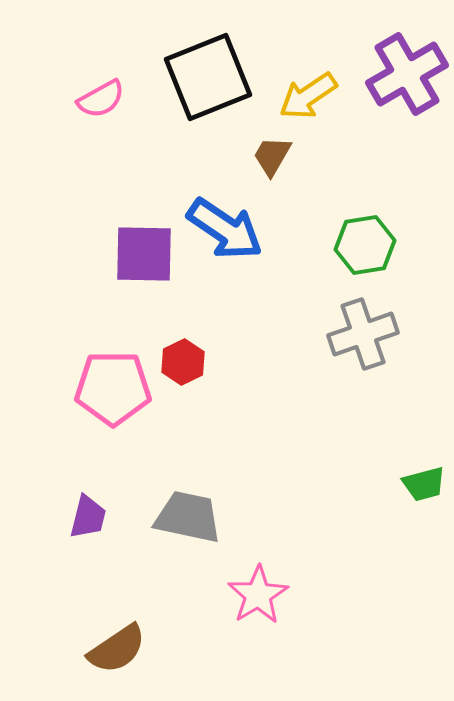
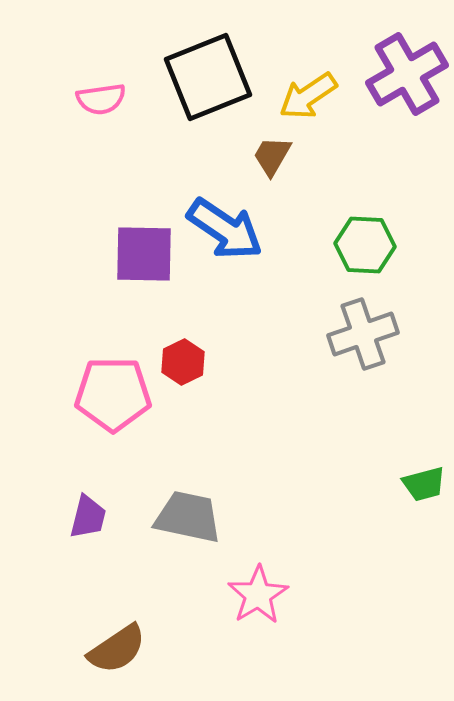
pink semicircle: rotated 21 degrees clockwise
green hexagon: rotated 12 degrees clockwise
pink pentagon: moved 6 px down
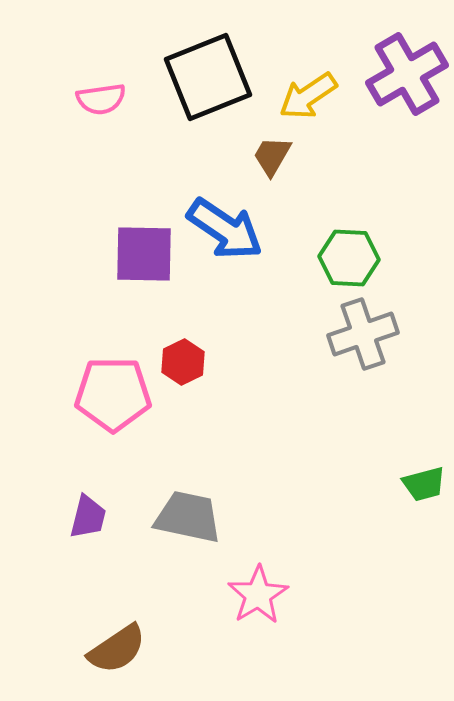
green hexagon: moved 16 px left, 13 px down
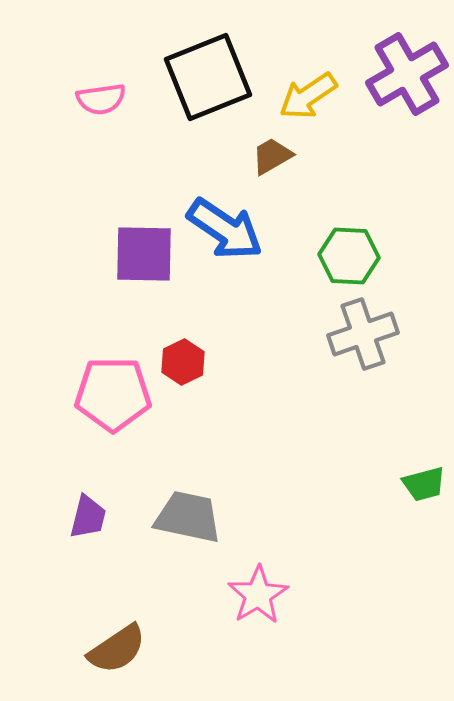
brown trapezoid: rotated 30 degrees clockwise
green hexagon: moved 2 px up
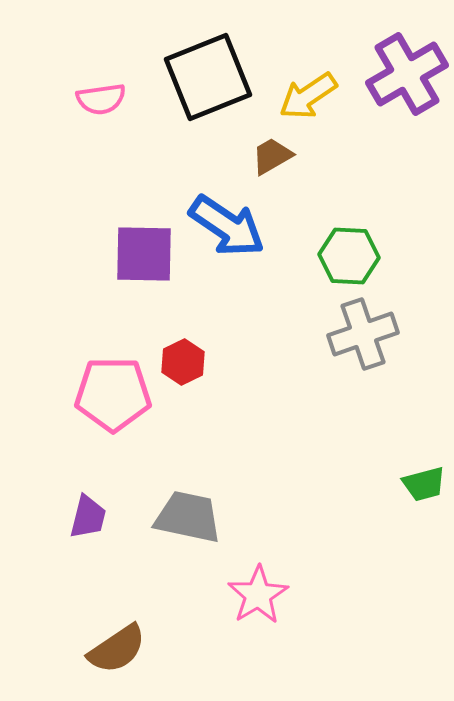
blue arrow: moved 2 px right, 3 px up
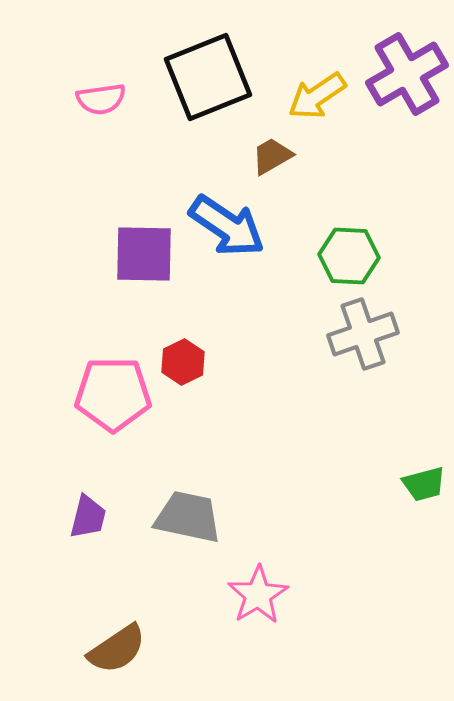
yellow arrow: moved 9 px right
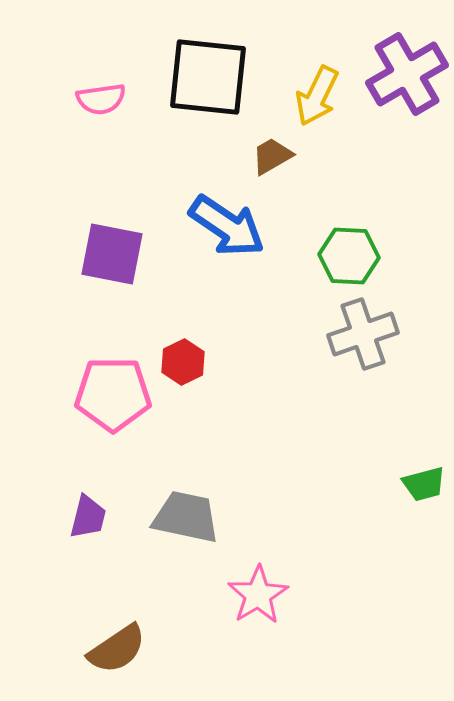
black square: rotated 28 degrees clockwise
yellow arrow: rotated 30 degrees counterclockwise
purple square: moved 32 px left; rotated 10 degrees clockwise
gray trapezoid: moved 2 px left
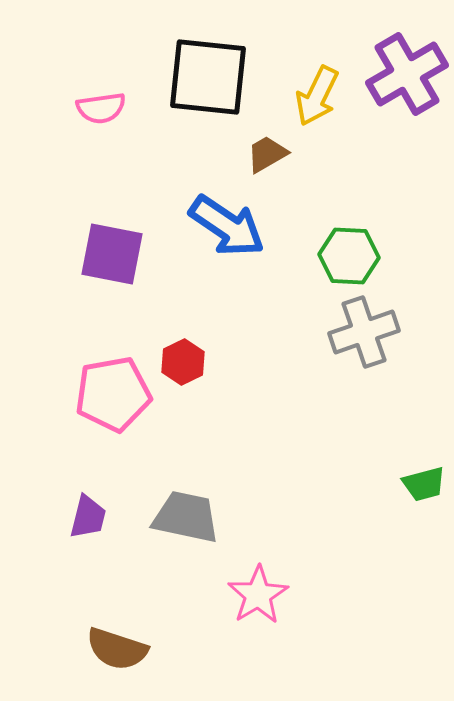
pink semicircle: moved 9 px down
brown trapezoid: moved 5 px left, 2 px up
gray cross: moved 1 px right, 2 px up
pink pentagon: rotated 10 degrees counterclockwise
brown semicircle: rotated 52 degrees clockwise
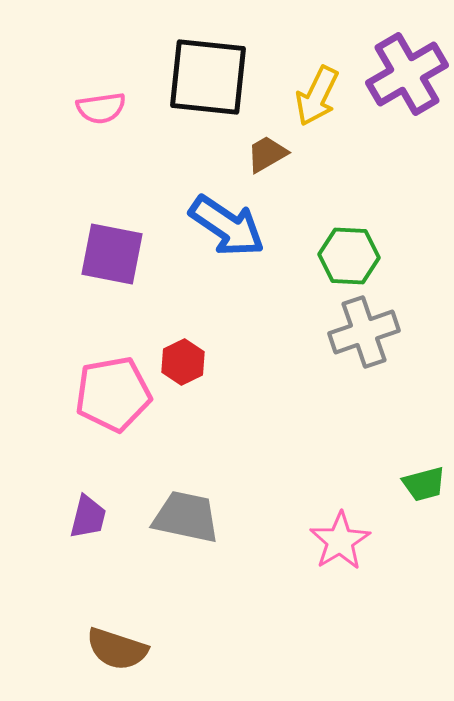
pink star: moved 82 px right, 54 px up
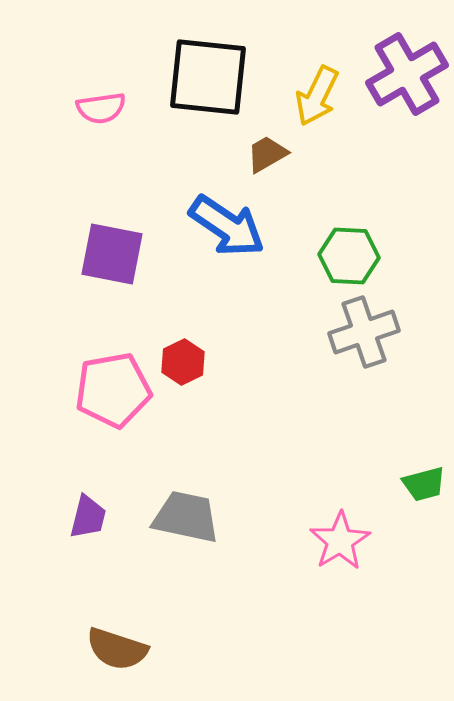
pink pentagon: moved 4 px up
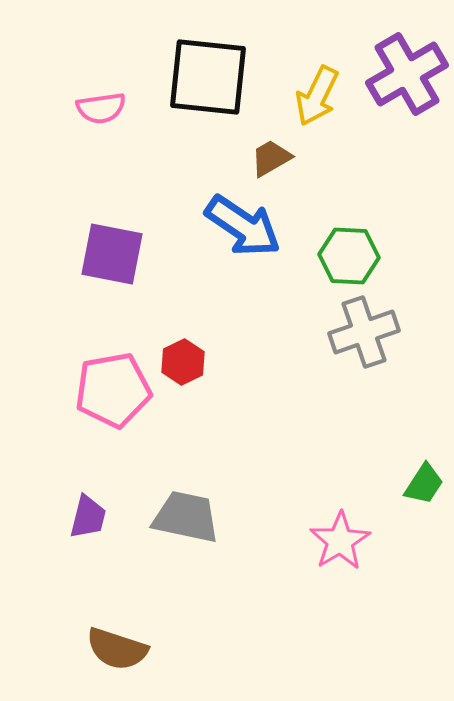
brown trapezoid: moved 4 px right, 4 px down
blue arrow: moved 16 px right
green trapezoid: rotated 42 degrees counterclockwise
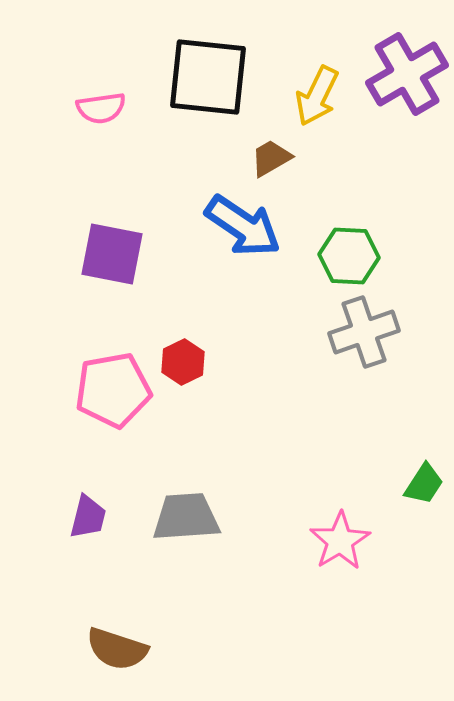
gray trapezoid: rotated 16 degrees counterclockwise
